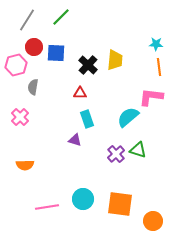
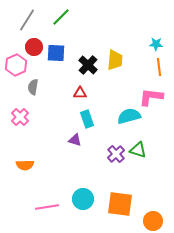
pink hexagon: rotated 10 degrees counterclockwise
cyan semicircle: moved 1 px right, 1 px up; rotated 25 degrees clockwise
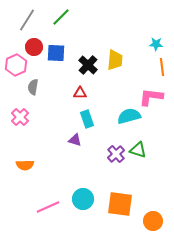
orange line: moved 3 px right
pink line: moved 1 px right; rotated 15 degrees counterclockwise
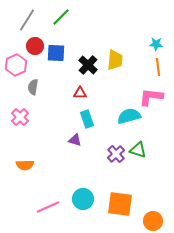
red circle: moved 1 px right, 1 px up
orange line: moved 4 px left
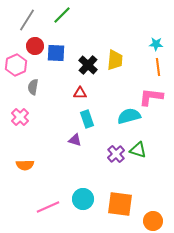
green line: moved 1 px right, 2 px up
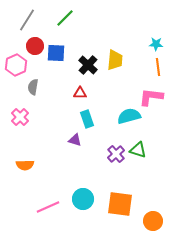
green line: moved 3 px right, 3 px down
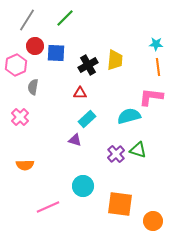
black cross: rotated 18 degrees clockwise
cyan rectangle: rotated 66 degrees clockwise
cyan circle: moved 13 px up
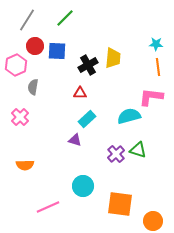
blue square: moved 1 px right, 2 px up
yellow trapezoid: moved 2 px left, 2 px up
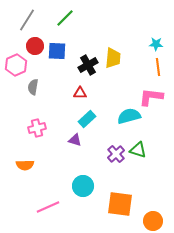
pink cross: moved 17 px right, 11 px down; rotated 30 degrees clockwise
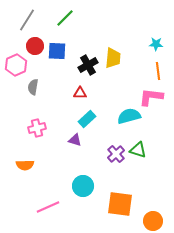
orange line: moved 4 px down
